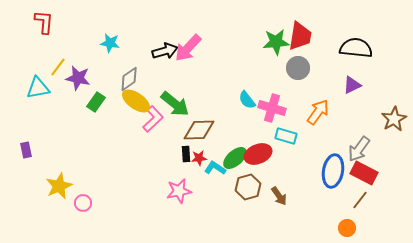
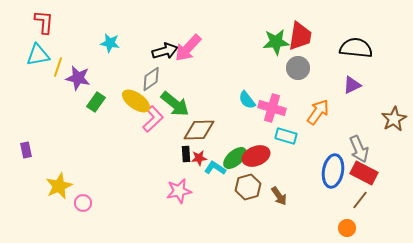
yellow line: rotated 18 degrees counterclockwise
gray diamond: moved 22 px right
cyan triangle: moved 33 px up
gray arrow: rotated 60 degrees counterclockwise
red ellipse: moved 2 px left, 2 px down
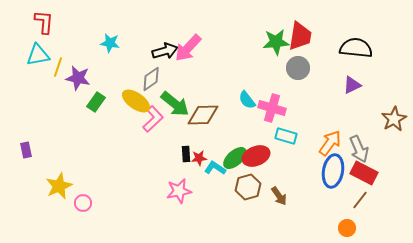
orange arrow: moved 12 px right, 31 px down
brown diamond: moved 4 px right, 15 px up
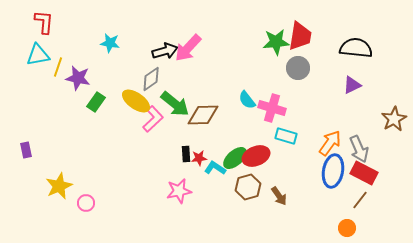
pink circle: moved 3 px right
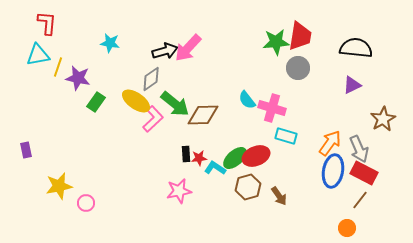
red L-shape: moved 3 px right, 1 px down
brown star: moved 11 px left
yellow star: rotated 12 degrees clockwise
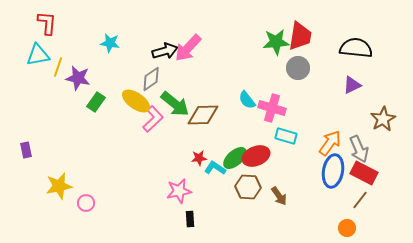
black rectangle: moved 4 px right, 65 px down
brown hexagon: rotated 20 degrees clockwise
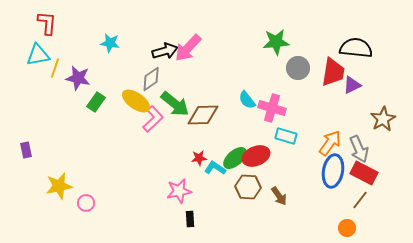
red trapezoid: moved 33 px right, 36 px down
yellow line: moved 3 px left, 1 px down
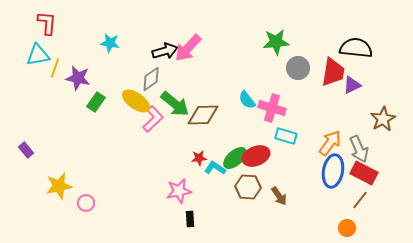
purple rectangle: rotated 28 degrees counterclockwise
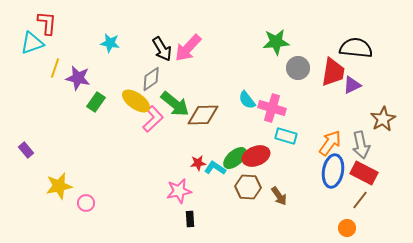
black arrow: moved 3 px left, 2 px up; rotated 75 degrees clockwise
cyan triangle: moved 6 px left, 12 px up; rotated 10 degrees counterclockwise
gray arrow: moved 2 px right, 4 px up; rotated 12 degrees clockwise
red star: moved 1 px left, 5 px down
